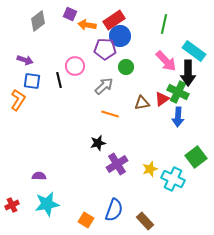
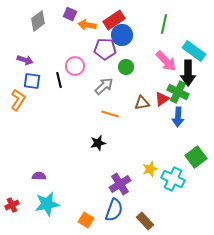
blue circle: moved 2 px right, 1 px up
purple cross: moved 3 px right, 20 px down
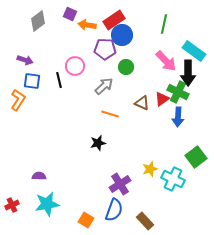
brown triangle: rotated 35 degrees clockwise
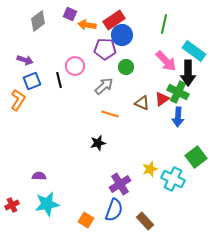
blue square: rotated 30 degrees counterclockwise
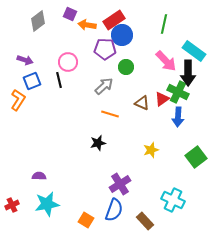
pink circle: moved 7 px left, 4 px up
yellow star: moved 1 px right, 19 px up
cyan cross: moved 21 px down
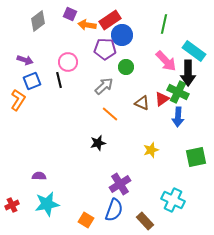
red rectangle: moved 4 px left
orange line: rotated 24 degrees clockwise
green square: rotated 25 degrees clockwise
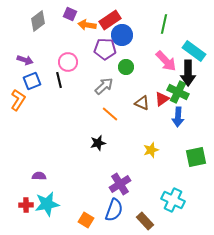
red cross: moved 14 px right; rotated 24 degrees clockwise
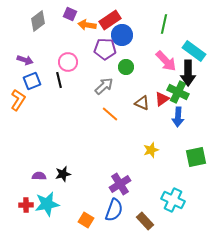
black star: moved 35 px left, 31 px down
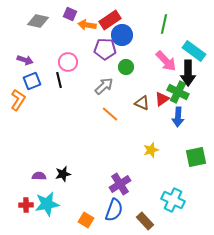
gray diamond: rotated 50 degrees clockwise
